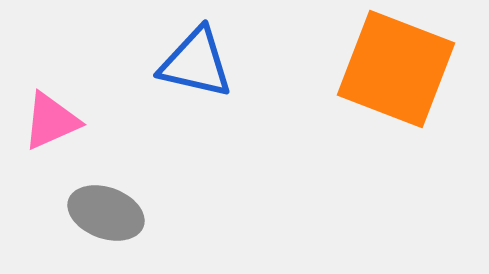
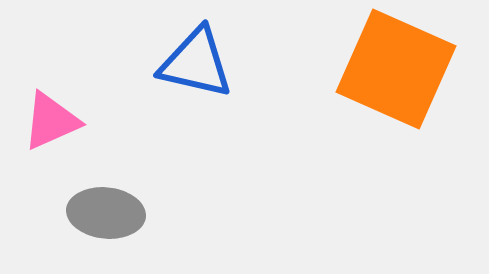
orange square: rotated 3 degrees clockwise
gray ellipse: rotated 14 degrees counterclockwise
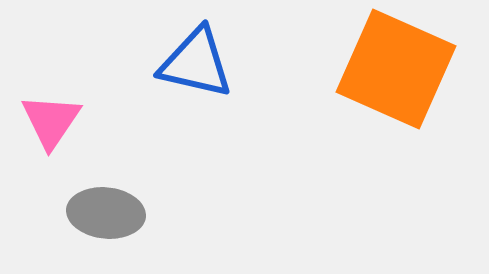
pink triangle: rotated 32 degrees counterclockwise
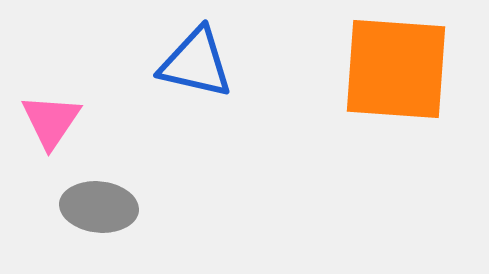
orange square: rotated 20 degrees counterclockwise
gray ellipse: moved 7 px left, 6 px up
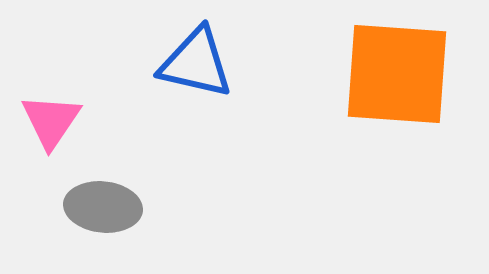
orange square: moved 1 px right, 5 px down
gray ellipse: moved 4 px right
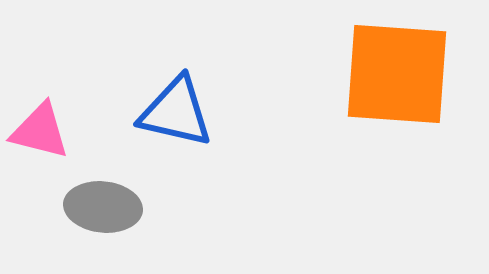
blue triangle: moved 20 px left, 49 px down
pink triangle: moved 11 px left, 10 px down; rotated 50 degrees counterclockwise
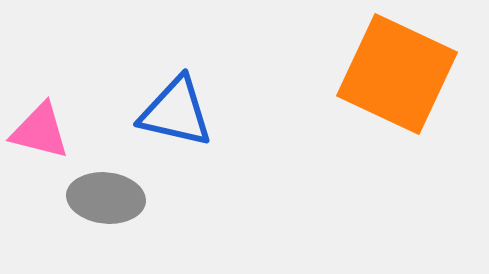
orange square: rotated 21 degrees clockwise
gray ellipse: moved 3 px right, 9 px up
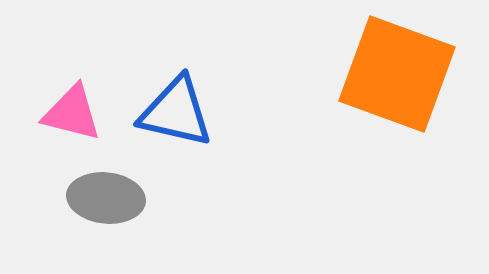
orange square: rotated 5 degrees counterclockwise
pink triangle: moved 32 px right, 18 px up
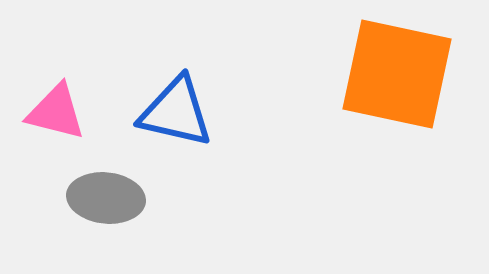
orange square: rotated 8 degrees counterclockwise
pink triangle: moved 16 px left, 1 px up
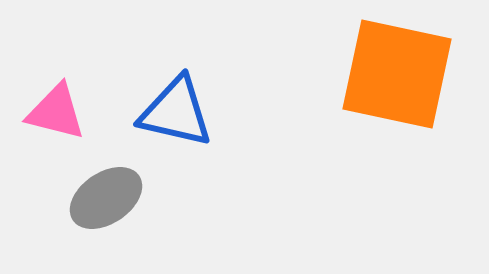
gray ellipse: rotated 40 degrees counterclockwise
